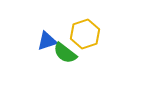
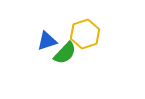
green semicircle: rotated 85 degrees counterclockwise
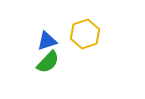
green semicircle: moved 17 px left, 9 px down
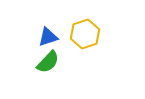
blue triangle: moved 1 px right, 4 px up
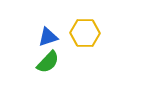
yellow hexagon: moved 1 px up; rotated 20 degrees clockwise
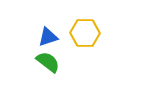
green semicircle: rotated 95 degrees counterclockwise
